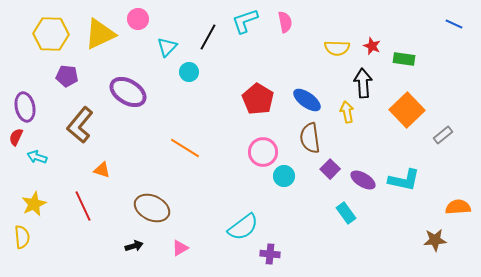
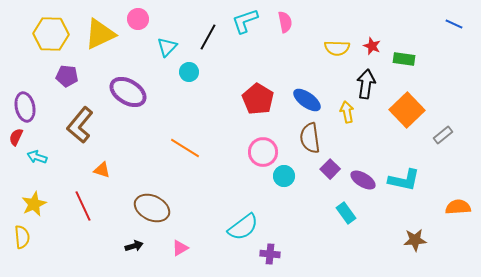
black arrow at (363, 83): moved 3 px right, 1 px down; rotated 12 degrees clockwise
brown star at (435, 240): moved 20 px left
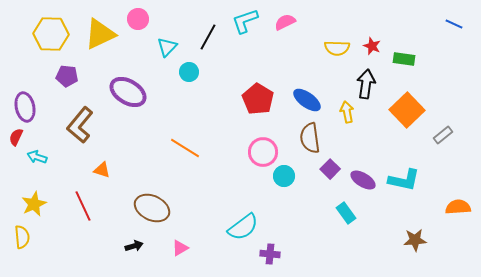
pink semicircle at (285, 22): rotated 105 degrees counterclockwise
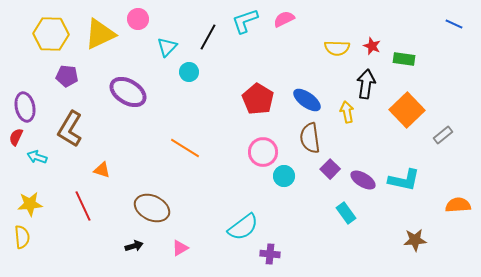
pink semicircle at (285, 22): moved 1 px left, 3 px up
brown L-shape at (80, 125): moved 10 px left, 4 px down; rotated 9 degrees counterclockwise
yellow star at (34, 204): moved 4 px left; rotated 20 degrees clockwise
orange semicircle at (458, 207): moved 2 px up
